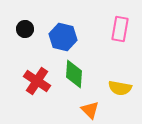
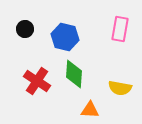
blue hexagon: moved 2 px right
orange triangle: rotated 42 degrees counterclockwise
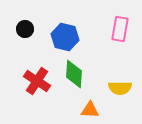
yellow semicircle: rotated 10 degrees counterclockwise
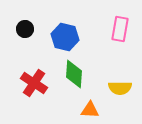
red cross: moved 3 px left, 2 px down
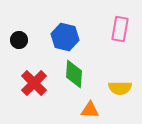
black circle: moved 6 px left, 11 px down
red cross: rotated 12 degrees clockwise
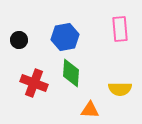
pink rectangle: rotated 15 degrees counterclockwise
blue hexagon: rotated 24 degrees counterclockwise
green diamond: moved 3 px left, 1 px up
red cross: rotated 24 degrees counterclockwise
yellow semicircle: moved 1 px down
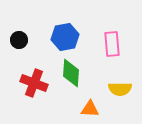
pink rectangle: moved 8 px left, 15 px down
orange triangle: moved 1 px up
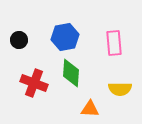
pink rectangle: moved 2 px right, 1 px up
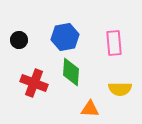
green diamond: moved 1 px up
